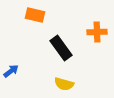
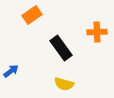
orange rectangle: moved 3 px left; rotated 48 degrees counterclockwise
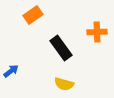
orange rectangle: moved 1 px right
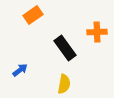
black rectangle: moved 4 px right
blue arrow: moved 9 px right, 1 px up
yellow semicircle: rotated 96 degrees counterclockwise
